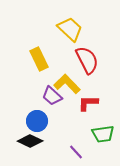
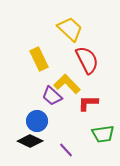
purple line: moved 10 px left, 2 px up
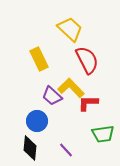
yellow L-shape: moved 4 px right, 4 px down
black diamond: moved 7 px down; rotated 70 degrees clockwise
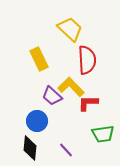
red semicircle: rotated 24 degrees clockwise
yellow L-shape: moved 1 px up
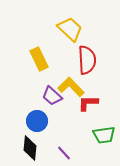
green trapezoid: moved 1 px right, 1 px down
purple line: moved 2 px left, 3 px down
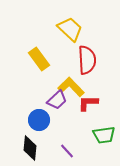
yellow rectangle: rotated 10 degrees counterclockwise
purple trapezoid: moved 5 px right, 4 px down; rotated 85 degrees counterclockwise
blue circle: moved 2 px right, 1 px up
purple line: moved 3 px right, 2 px up
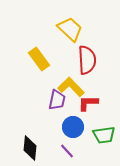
purple trapezoid: rotated 35 degrees counterclockwise
blue circle: moved 34 px right, 7 px down
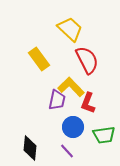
red semicircle: rotated 24 degrees counterclockwise
red L-shape: rotated 70 degrees counterclockwise
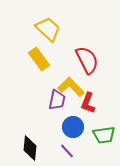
yellow trapezoid: moved 22 px left
